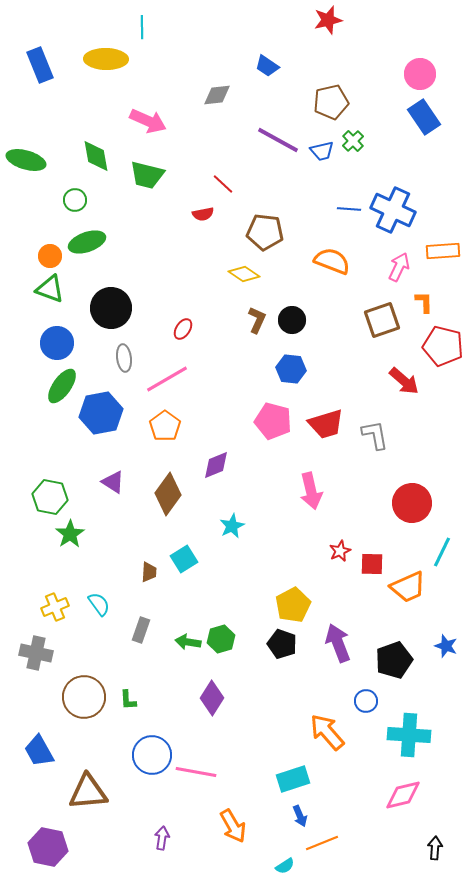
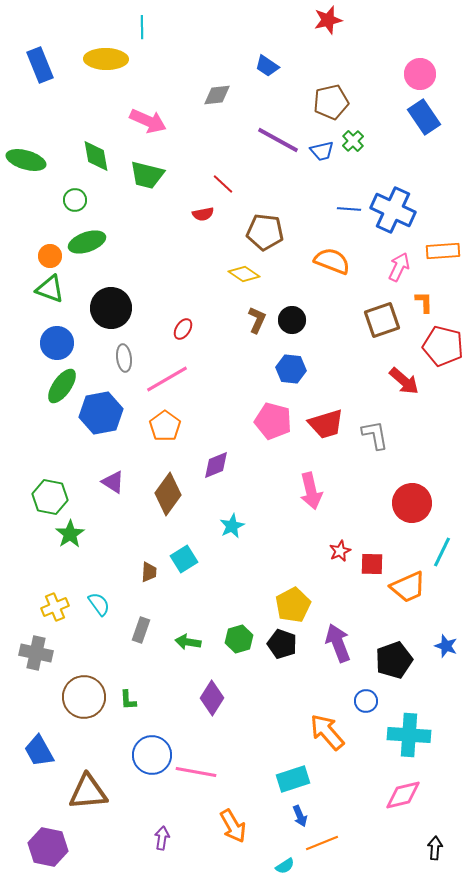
green hexagon at (221, 639): moved 18 px right
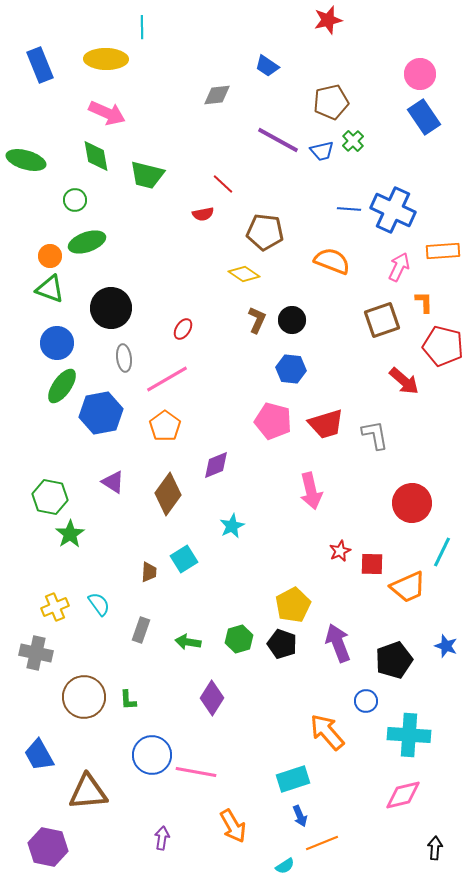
pink arrow at (148, 121): moved 41 px left, 8 px up
blue trapezoid at (39, 751): moved 4 px down
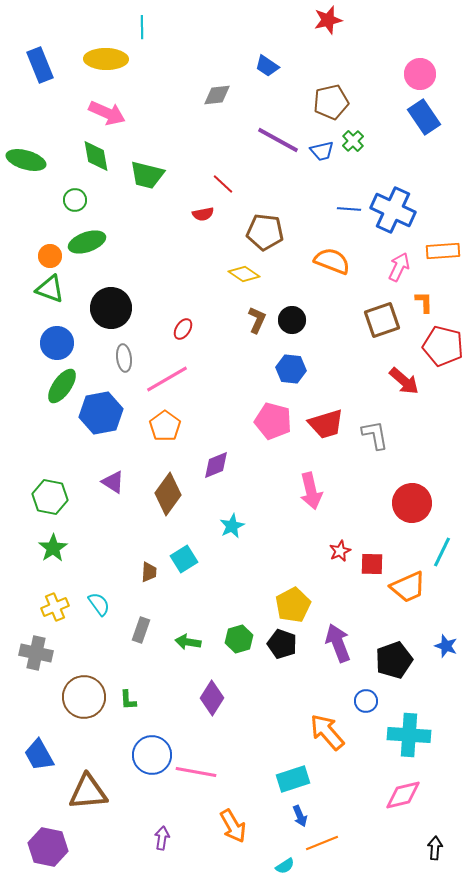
green star at (70, 534): moved 17 px left, 14 px down
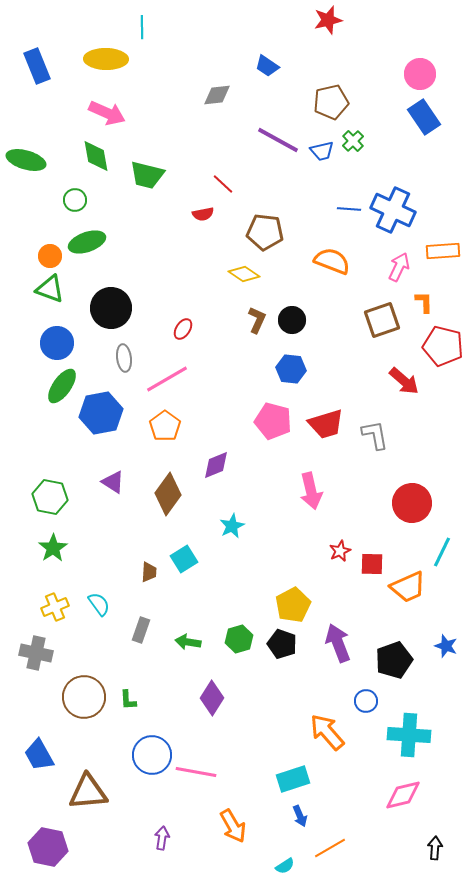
blue rectangle at (40, 65): moved 3 px left, 1 px down
orange line at (322, 843): moved 8 px right, 5 px down; rotated 8 degrees counterclockwise
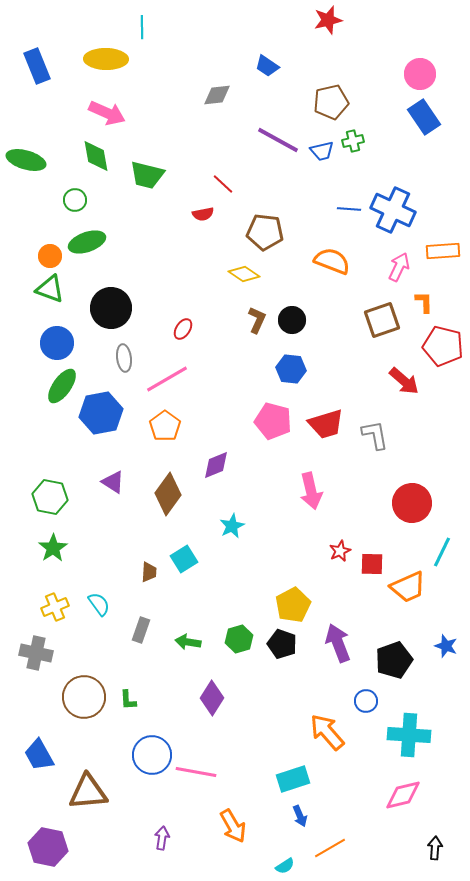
green cross at (353, 141): rotated 30 degrees clockwise
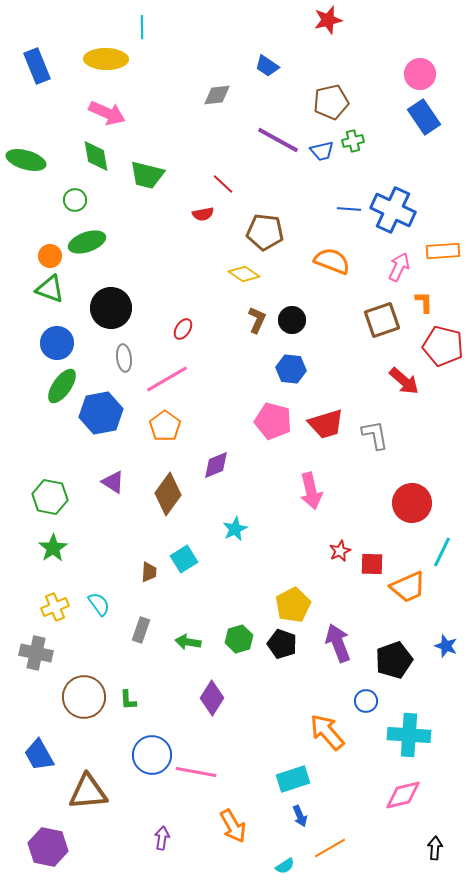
cyan star at (232, 526): moved 3 px right, 3 px down
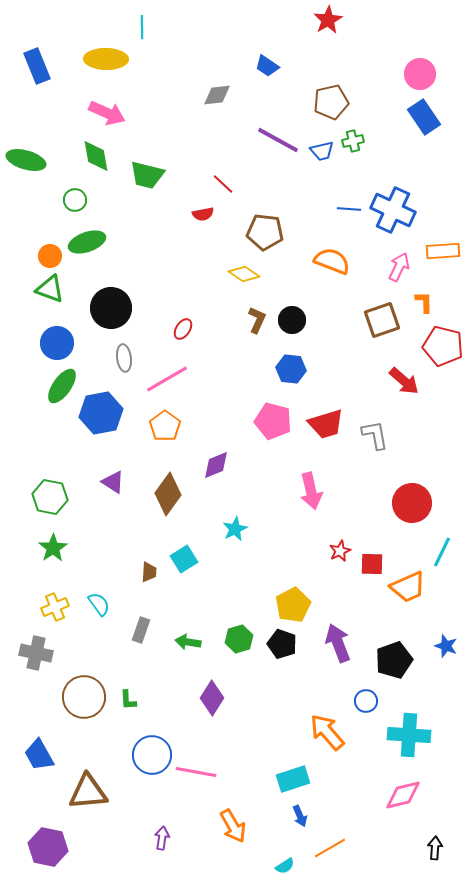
red star at (328, 20): rotated 16 degrees counterclockwise
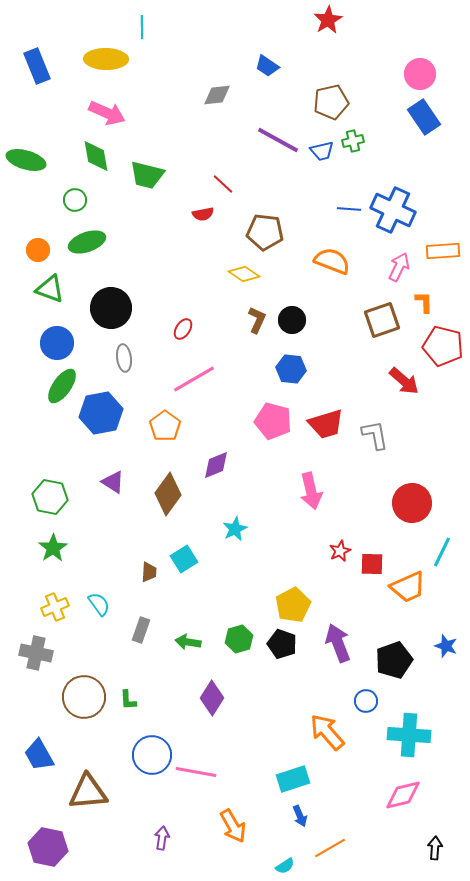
orange circle at (50, 256): moved 12 px left, 6 px up
pink line at (167, 379): moved 27 px right
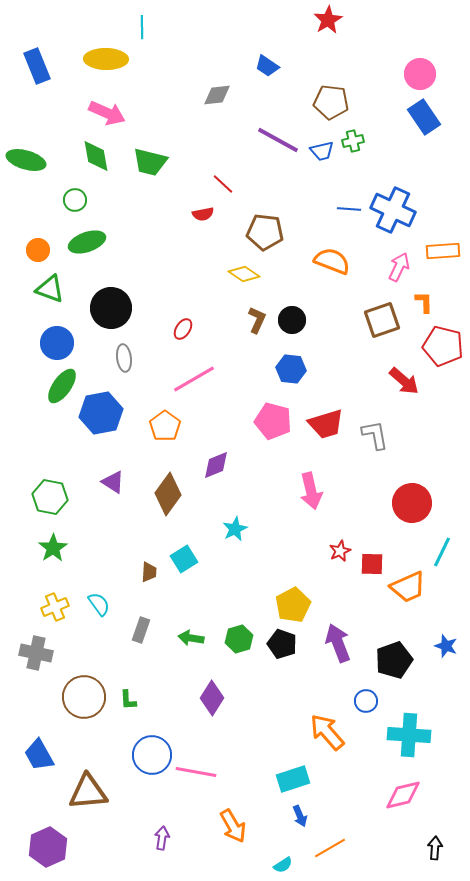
brown pentagon at (331, 102): rotated 20 degrees clockwise
green trapezoid at (147, 175): moved 3 px right, 13 px up
green arrow at (188, 642): moved 3 px right, 4 px up
purple hexagon at (48, 847): rotated 24 degrees clockwise
cyan semicircle at (285, 866): moved 2 px left, 1 px up
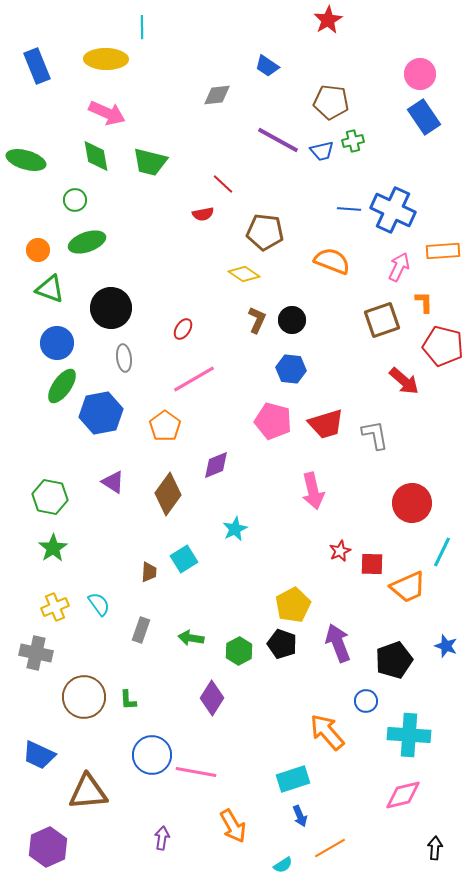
pink arrow at (311, 491): moved 2 px right
green hexagon at (239, 639): moved 12 px down; rotated 12 degrees counterclockwise
blue trapezoid at (39, 755): rotated 36 degrees counterclockwise
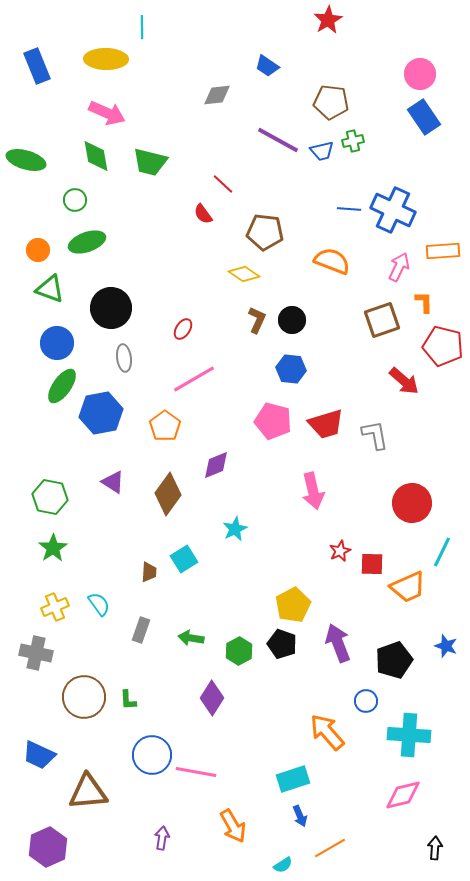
red semicircle at (203, 214): rotated 65 degrees clockwise
